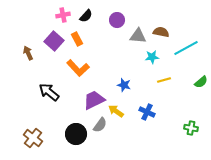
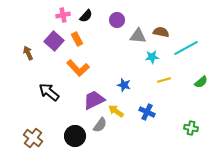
black circle: moved 1 px left, 2 px down
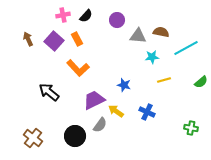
brown arrow: moved 14 px up
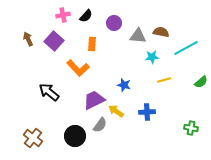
purple circle: moved 3 px left, 3 px down
orange rectangle: moved 15 px right, 5 px down; rotated 32 degrees clockwise
blue cross: rotated 28 degrees counterclockwise
